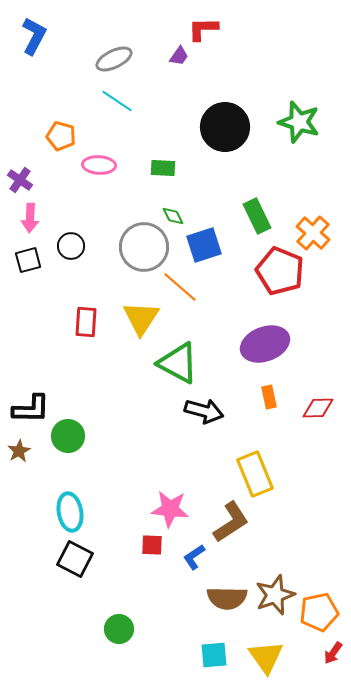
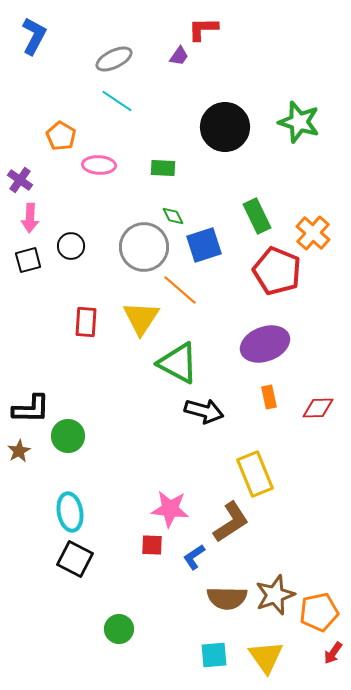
orange pentagon at (61, 136): rotated 16 degrees clockwise
red pentagon at (280, 271): moved 3 px left
orange line at (180, 287): moved 3 px down
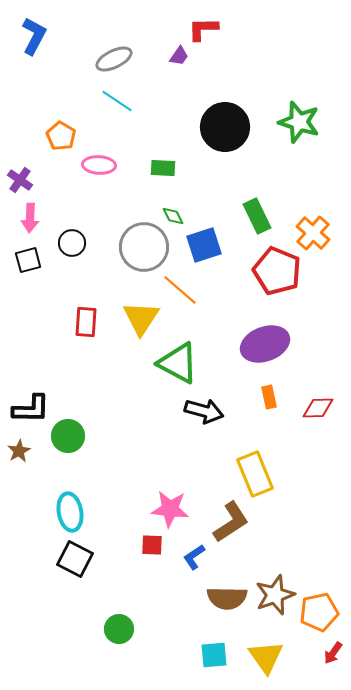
black circle at (71, 246): moved 1 px right, 3 px up
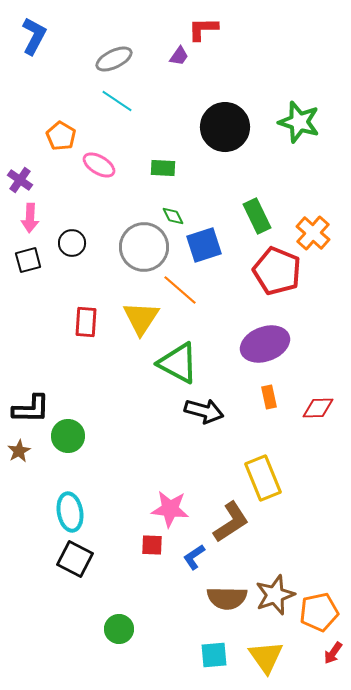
pink ellipse at (99, 165): rotated 28 degrees clockwise
yellow rectangle at (255, 474): moved 8 px right, 4 px down
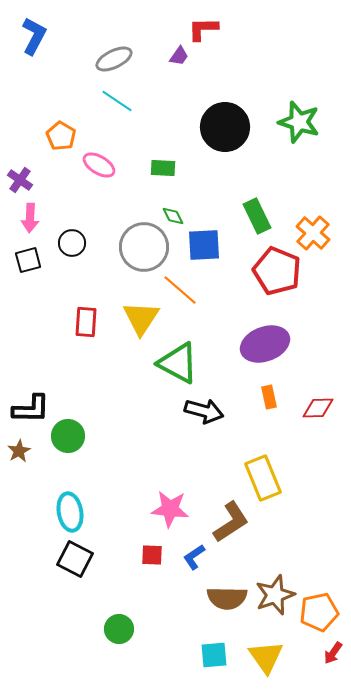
blue square at (204, 245): rotated 15 degrees clockwise
red square at (152, 545): moved 10 px down
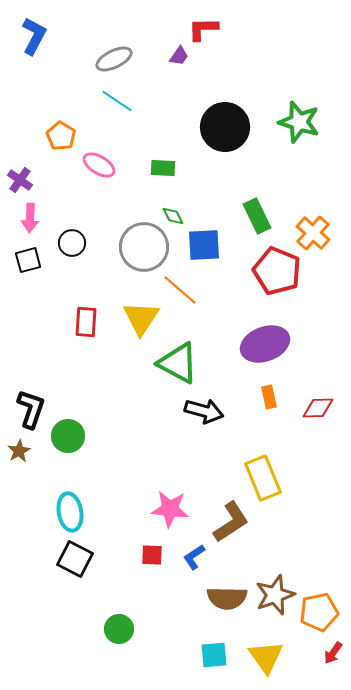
black L-shape at (31, 409): rotated 72 degrees counterclockwise
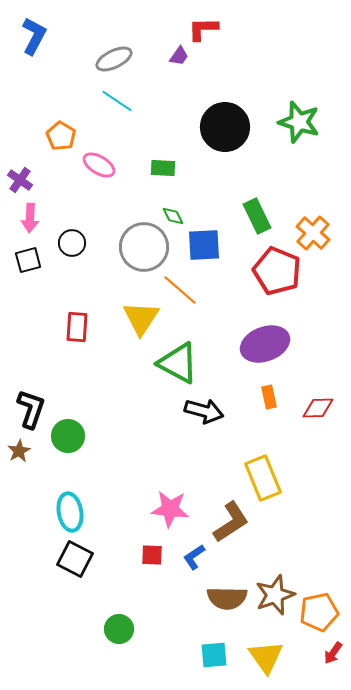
red rectangle at (86, 322): moved 9 px left, 5 px down
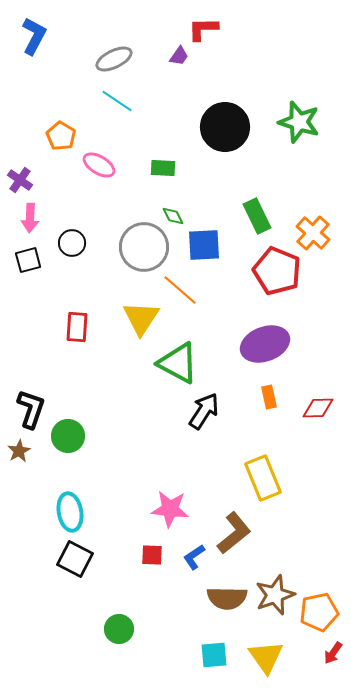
black arrow at (204, 411): rotated 72 degrees counterclockwise
brown L-shape at (231, 522): moved 3 px right, 11 px down; rotated 6 degrees counterclockwise
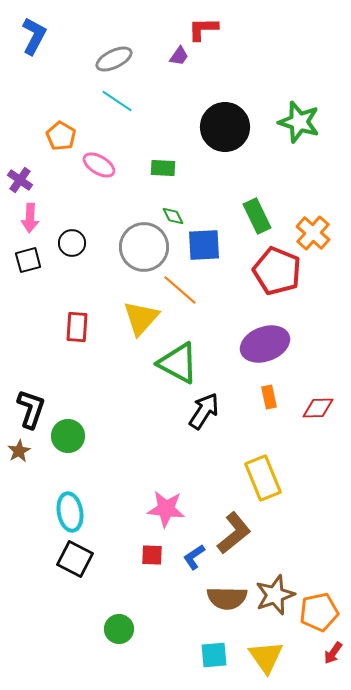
yellow triangle at (141, 318): rotated 9 degrees clockwise
pink star at (170, 509): moved 4 px left
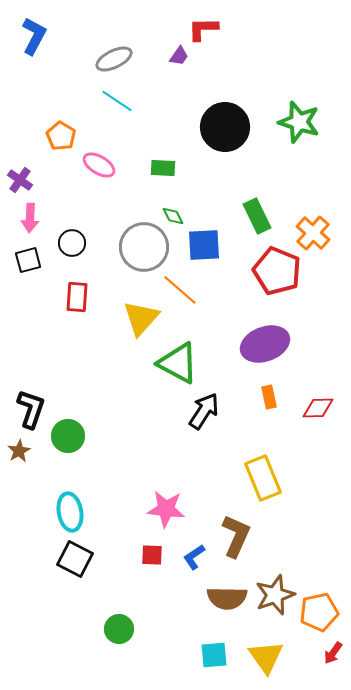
red rectangle at (77, 327): moved 30 px up
brown L-shape at (234, 533): moved 2 px right, 3 px down; rotated 27 degrees counterclockwise
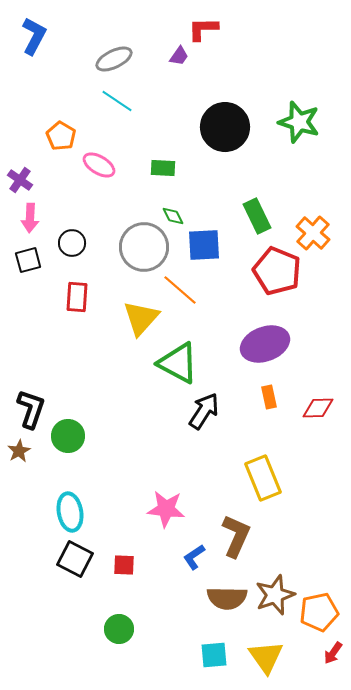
red square at (152, 555): moved 28 px left, 10 px down
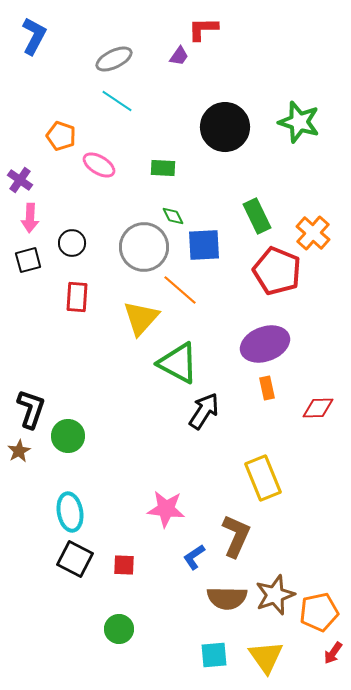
orange pentagon at (61, 136): rotated 12 degrees counterclockwise
orange rectangle at (269, 397): moved 2 px left, 9 px up
